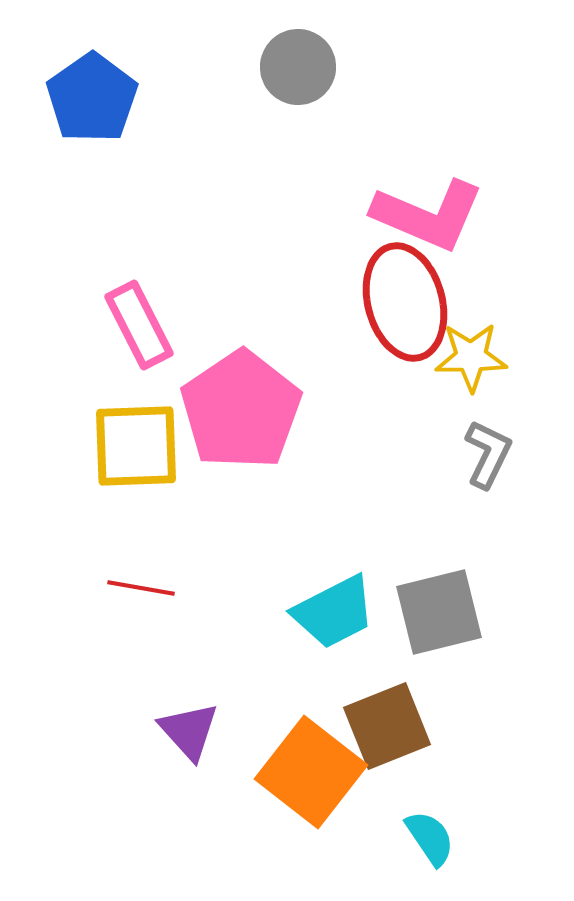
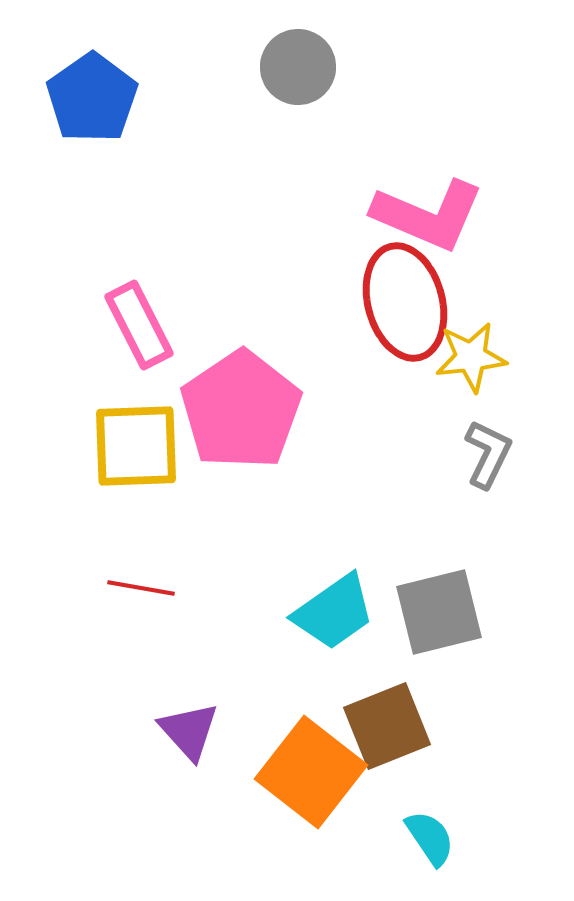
yellow star: rotated 6 degrees counterclockwise
cyan trapezoid: rotated 8 degrees counterclockwise
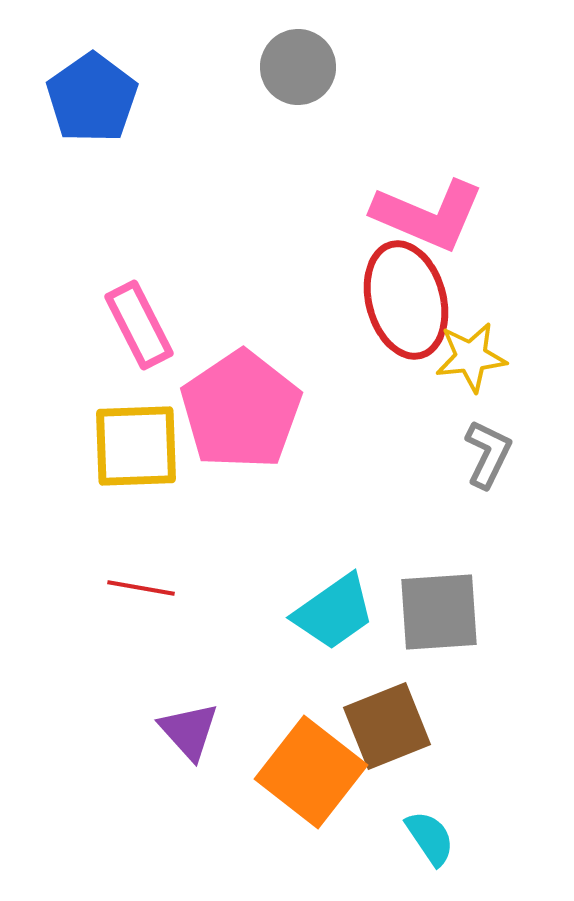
red ellipse: moved 1 px right, 2 px up
gray square: rotated 10 degrees clockwise
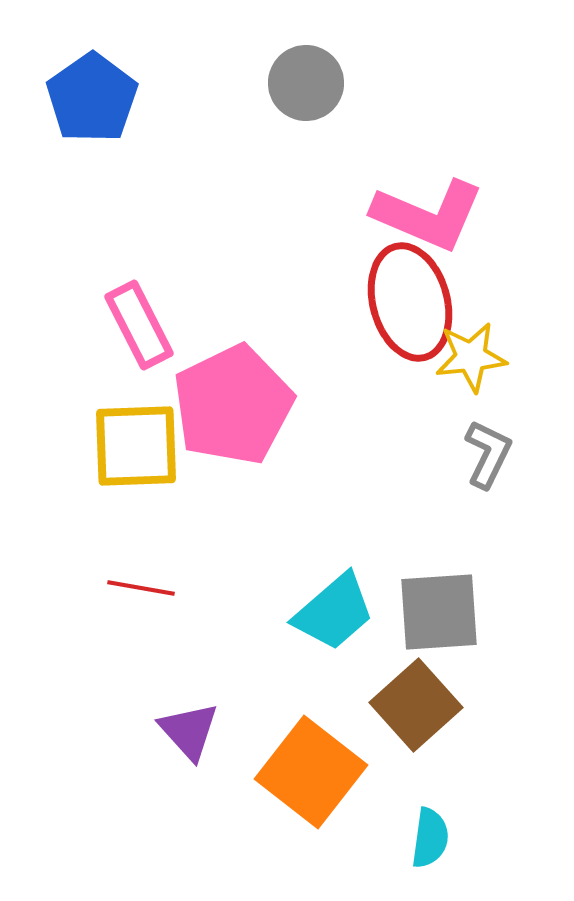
gray circle: moved 8 px right, 16 px down
red ellipse: moved 4 px right, 2 px down
pink pentagon: moved 8 px left, 5 px up; rotated 8 degrees clockwise
cyan trapezoid: rotated 6 degrees counterclockwise
brown square: moved 29 px right, 21 px up; rotated 20 degrees counterclockwise
cyan semicircle: rotated 42 degrees clockwise
